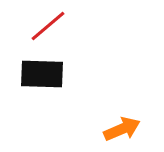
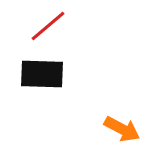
orange arrow: rotated 51 degrees clockwise
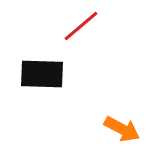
red line: moved 33 px right
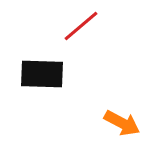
orange arrow: moved 6 px up
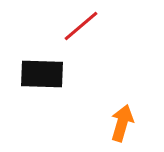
orange arrow: rotated 102 degrees counterclockwise
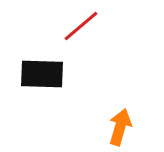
orange arrow: moved 2 px left, 4 px down
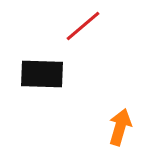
red line: moved 2 px right
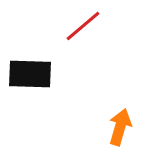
black rectangle: moved 12 px left
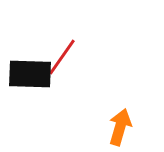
red line: moved 21 px left, 31 px down; rotated 15 degrees counterclockwise
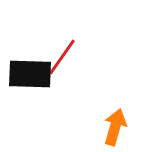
orange arrow: moved 5 px left
